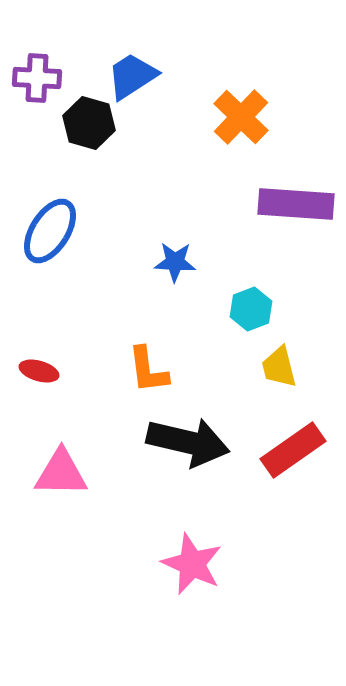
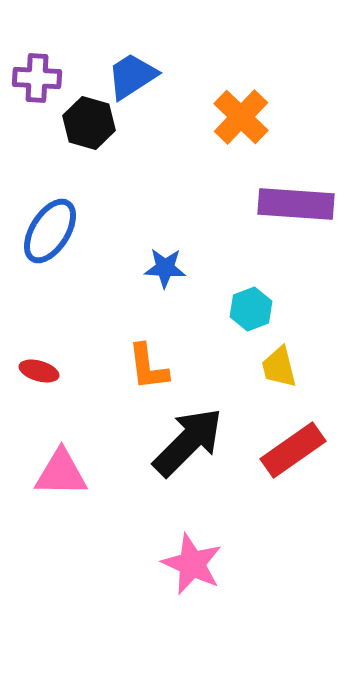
blue star: moved 10 px left, 6 px down
orange L-shape: moved 3 px up
black arrow: rotated 58 degrees counterclockwise
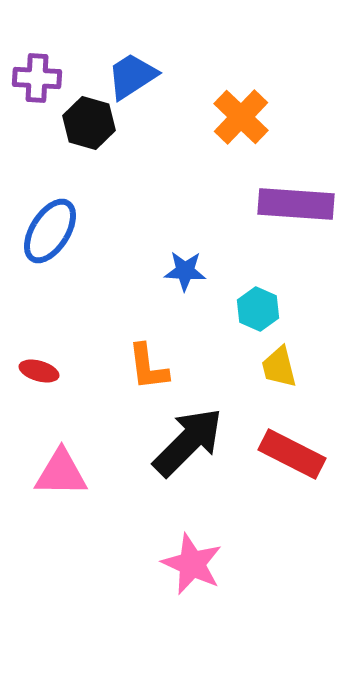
blue star: moved 20 px right, 3 px down
cyan hexagon: moved 7 px right; rotated 15 degrees counterclockwise
red rectangle: moved 1 px left, 4 px down; rotated 62 degrees clockwise
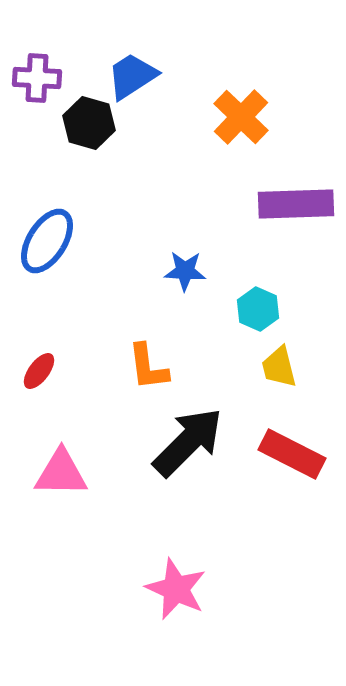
purple rectangle: rotated 6 degrees counterclockwise
blue ellipse: moved 3 px left, 10 px down
red ellipse: rotated 69 degrees counterclockwise
pink star: moved 16 px left, 25 px down
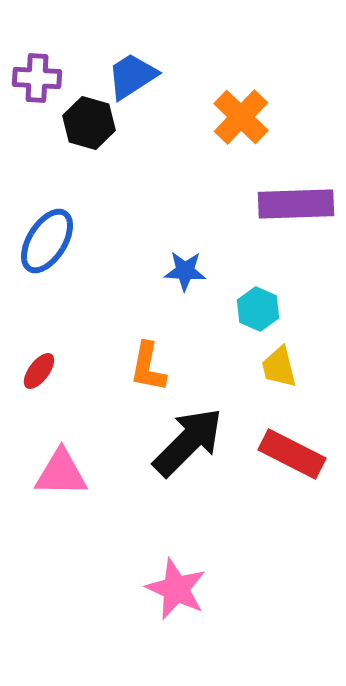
orange L-shape: rotated 18 degrees clockwise
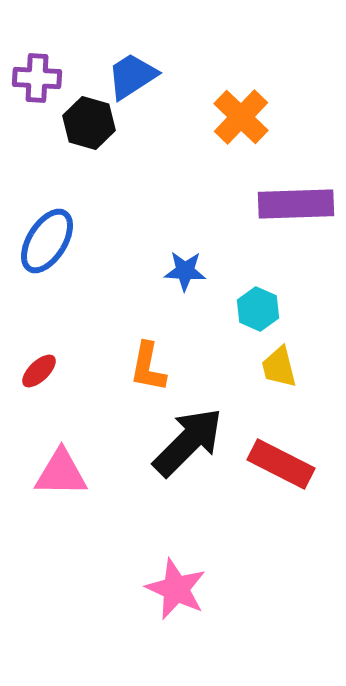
red ellipse: rotated 9 degrees clockwise
red rectangle: moved 11 px left, 10 px down
